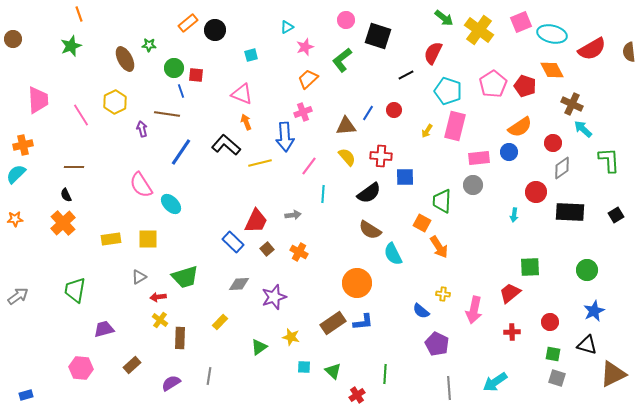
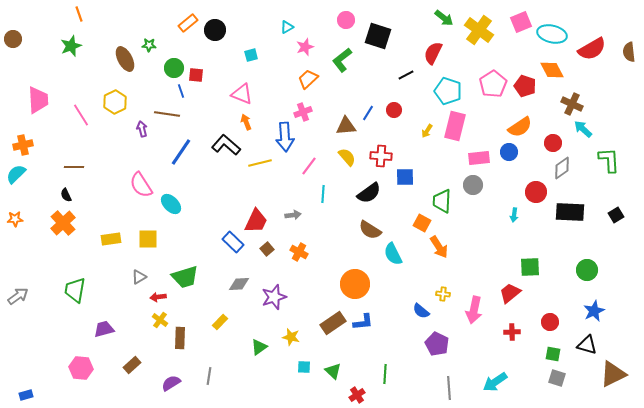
orange circle at (357, 283): moved 2 px left, 1 px down
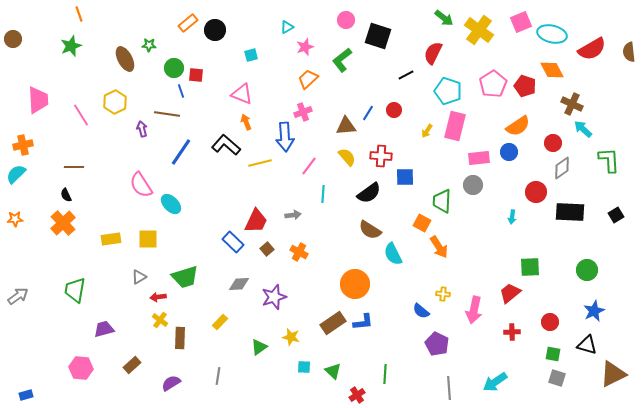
orange semicircle at (520, 127): moved 2 px left, 1 px up
cyan arrow at (514, 215): moved 2 px left, 2 px down
gray line at (209, 376): moved 9 px right
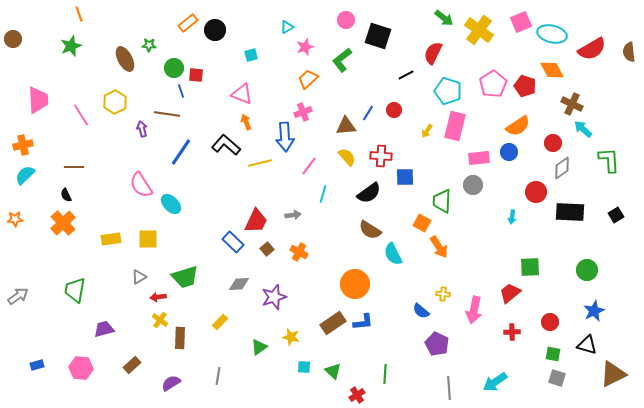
cyan semicircle at (16, 174): moved 9 px right, 1 px down
cyan line at (323, 194): rotated 12 degrees clockwise
blue rectangle at (26, 395): moved 11 px right, 30 px up
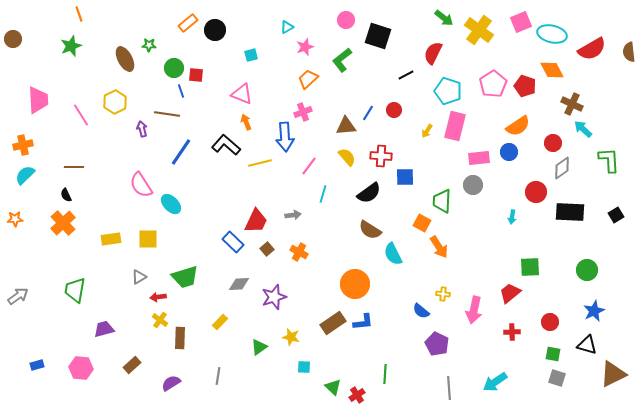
green triangle at (333, 371): moved 16 px down
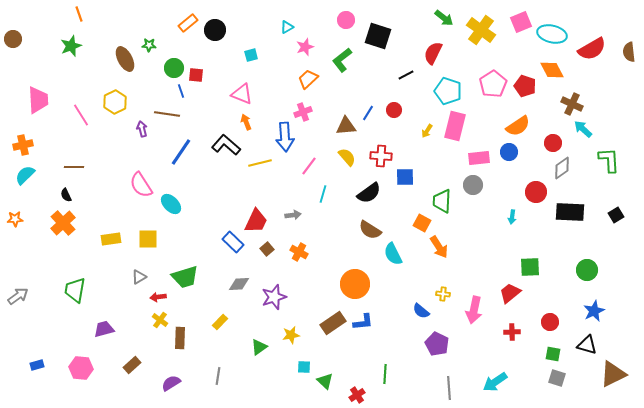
yellow cross at (479, 30): moved 2 px right
yellow star at (291, 337): moved 2 px up; rotated 24 degrees counterclockwise
green triangle at (333, 387): moved 8 px left, 6 px up
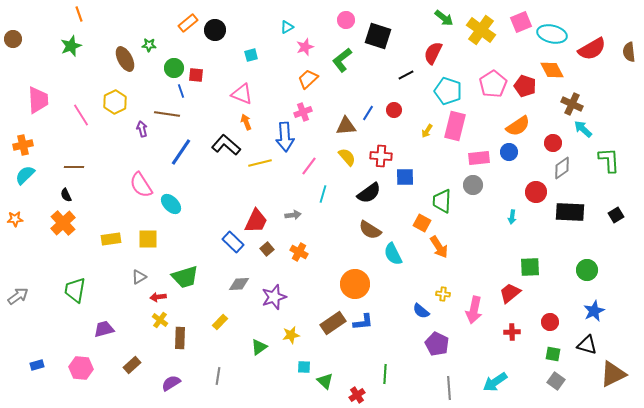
gray square at (557, 378): moved 1 px left, 3 px down; rotated 18 degrees clockwise
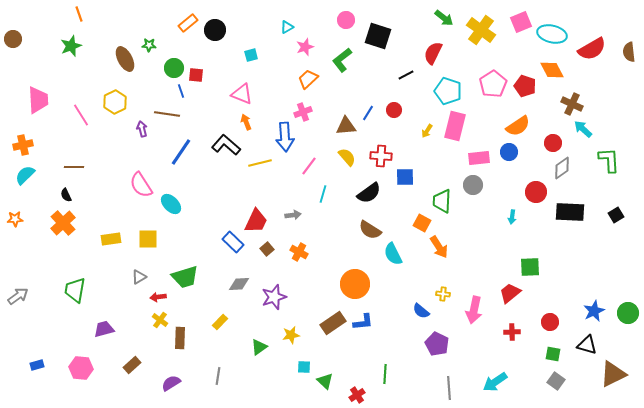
green circle at (587, 270): moved 41 px right, 43 px down
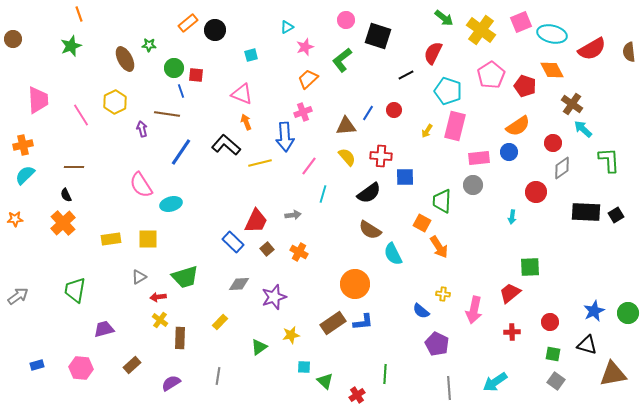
pink pentagon at (493, 84): moved 2 px left, 9 px up
brown cross at (572, 104): rotated 10 degrees clockwise
cyan ellipse at (171, 204): rotated 60 degrees counterclockwise
black rectangle at (570, 212): moved 16 px right
brown triangle at (613, 374): rotated 16 degrees clockwise
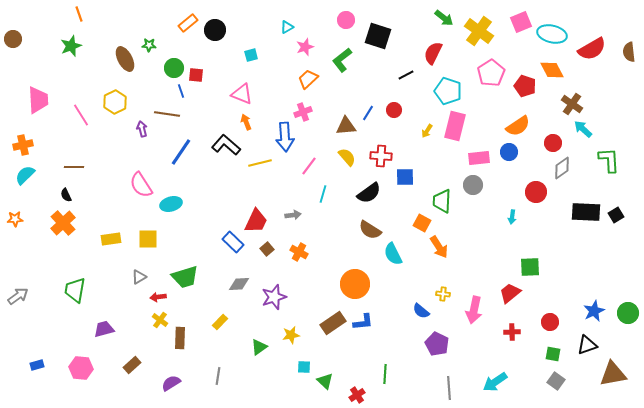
yellow cross at (481, 30): moved 2 px left, 1 px down
pink pentagon at (491, 75): moved 2 px up
black triangle at (587, 345): rotated 35 degrees counterclockwise
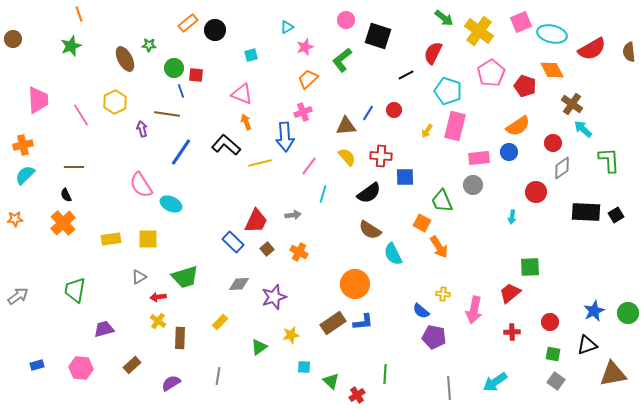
green trapezoid at (442, 201): rotated 25 degrees counterclockwise
cyan ellipse at (171, 204): rotated 40 degrees clockwise
yellow cross at (160, 320): moved 2 px left, 1 px down
purple pentagon at (437, 344): moved 3 px left, 7 px up; rotated 15 degrees counterclockwise
green triangle at (325, 381): moved 6 px right
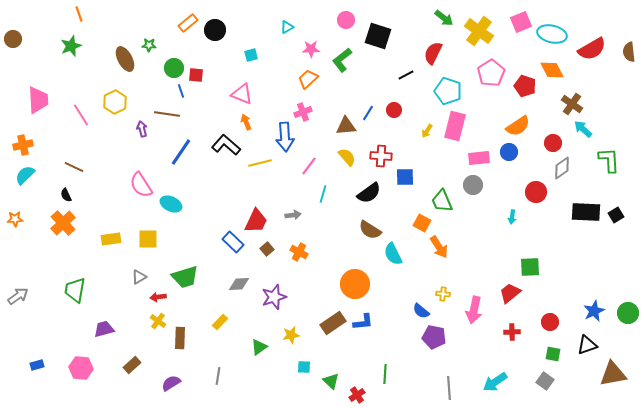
pink star at (305, 47): moved 6 px right, 2 px down; rotated 18 degrees clockwise
brown line at (74, 167): rotated 24 degrees clockwise
gray square at (556, 381): moved 11 px left
